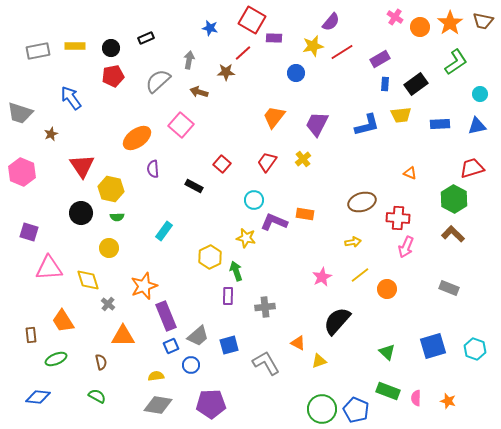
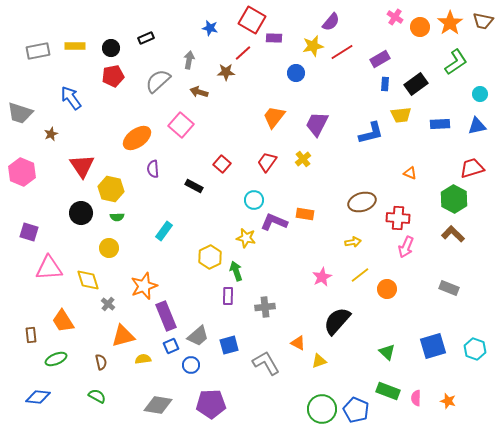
blue L-shape at (367, 125): moved 4 px right, 8 px down
orange triangle at (123, 336): rotated 15 degrees counterclockwise
yellow semicircle at (156, 376): moved 13 px left, 17 px up
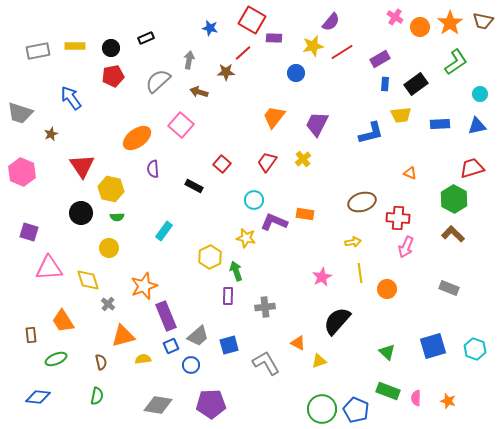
yellow line at (360, 275): moved 2 px up; rotated 60 degrees counterclockwise
green semicircle at (97, 396): rotated 72 degrees clockwise
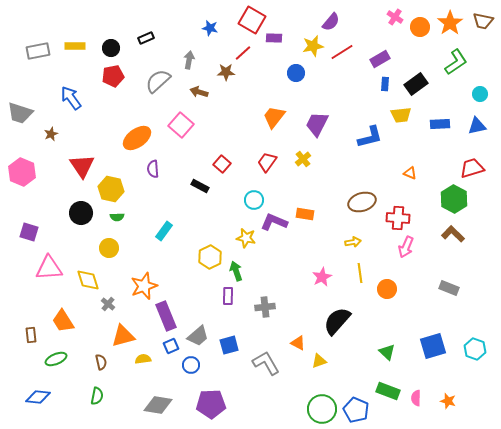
blue L-shape at (371, 133): moved 1 px left, 4 px down
black rectangle at (194, 186): moved 6 px right
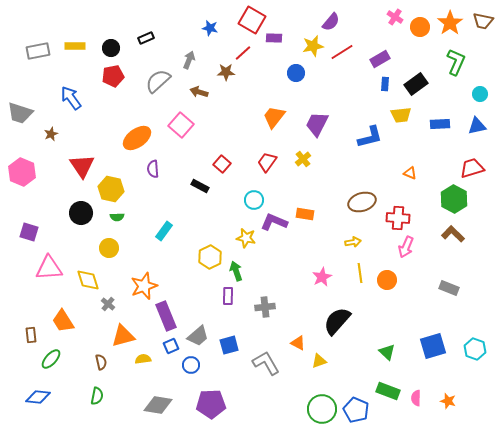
gray arrow at (189, 60): rotated 12 degrees clockwise
green L-shape at (456, 62): rotated 32 degrees counterclockwise
orange circle at (387, 289): moved 9 px up
green ellipse at (56, 359): moved 5 px left; rotated 25 degrees counterclockwise
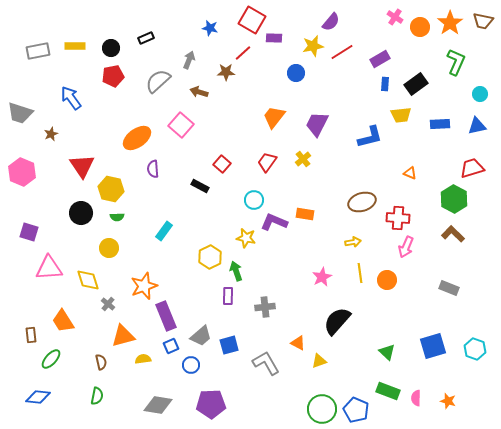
gray trapezoid at (198, 336): moved 3 px right
